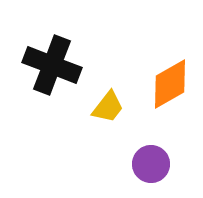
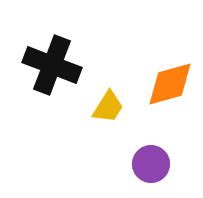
orange diamond: rotated 14 degrees clockwise
yellow trapezoid: rotated 6 degrees counterclockwise
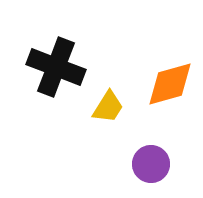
black cross: moved 4 px right, 2 px down
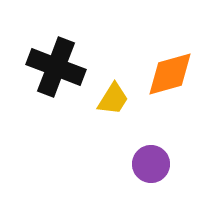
orange diamond: moved 10 px up
yellow trapezoid: moved 5 px right, 8 px up
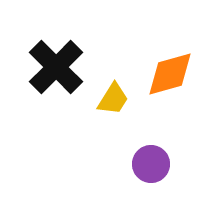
black cross: rotated 24 degrees clockwise
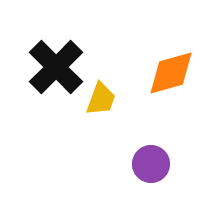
orange diamond: moved 1 px right, 1 px up
yellow trapezoid: moved 12 px left; rotated 12 degrees counterclockwise
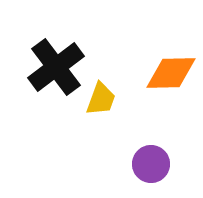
black cross: rotated 8 degrees clockwise
orange diamond: rotated 14 degrees clockwise
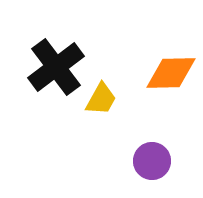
yellow trapezoid: rotated 9 degrees clockwise
purple circle: moved 1 px right, 3 px up
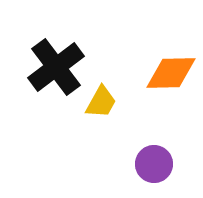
yellow trapezoid: moved 3 px down
purple circle: moved 2 px right, 3 px down
